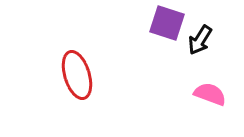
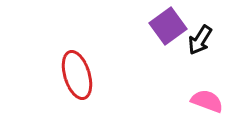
purple square: moved 1 px right, 3 px down; rotated 36 degrees clockwise
pink semicircle: moved 3 px left, 7 px down
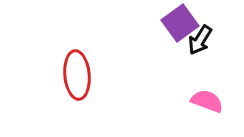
purple square: moved 12 px right, 3 px up
red ellipse: rotated 12 degrees clockwise
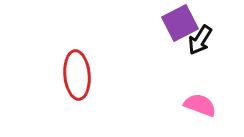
purple square: rotated 9 degrees clockwise
pink semicircle: moved 7 px left, 4 px down
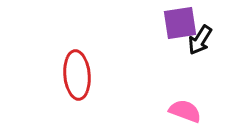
purple square: rotated 18 degrees clockwise
pink semicircle: moved 15 px left, 6 px down
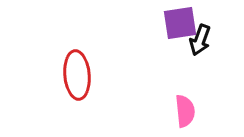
black arrow: rotated 12 degrees counterclockwise
pink semicircle: rotated 64 degrees clockwise
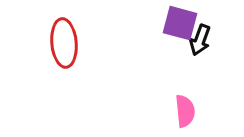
purple square: rotated 24 degrees clockwise
red ellipse: moved 13 px left, 32 px up
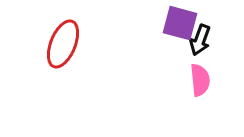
red ellipse: moved 1 px left, 1 px down; rotated 27 degrees clockwise
pink semicircle: moved 15 px right, 31 px up
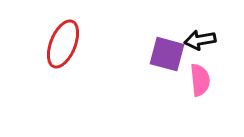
purple square: moved 13 px left, 31 px down
black arrow: rotated 60 degrees clockwise
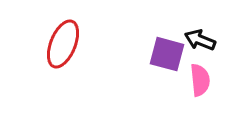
black arrow: rotated 32 degrees clockwise
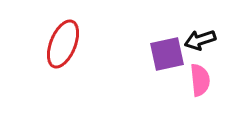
black arrow: rotated 40 degrees counterclockwise
purple square: rotated 27 degrees counterclockwise
